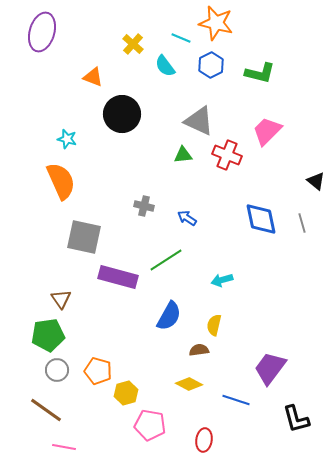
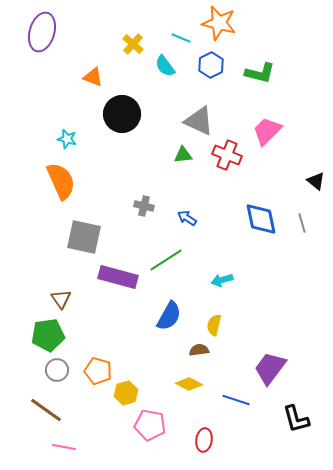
orange star: moved 3 px right
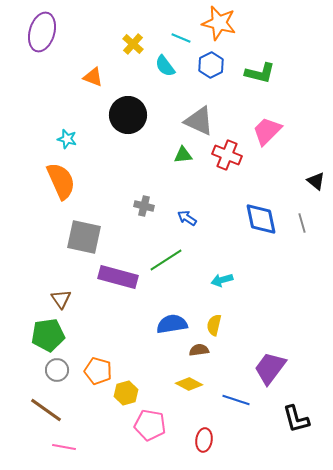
black circle: moved 6 px right, 1 px down
blue semicircle: moved 3 px right, 8 px down; rotated 128 degrees counterclockwise
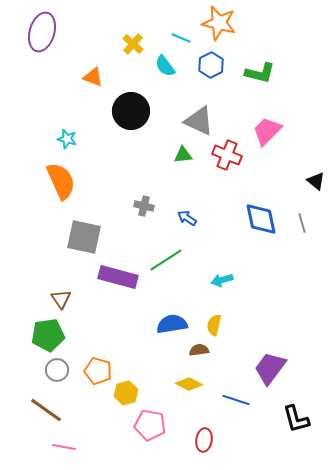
black circle: moved 3 px right, 4 px up
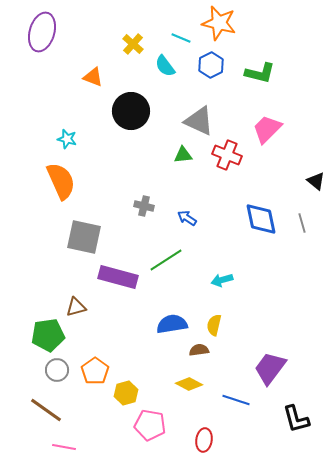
pink trapezoid: moved 2 px up
brown triangle: moved 15 px right, 8 px down; rotated 50 degrees clockwise
orange pentagon: moved 3 px left; rotated 20 degrees clockwise
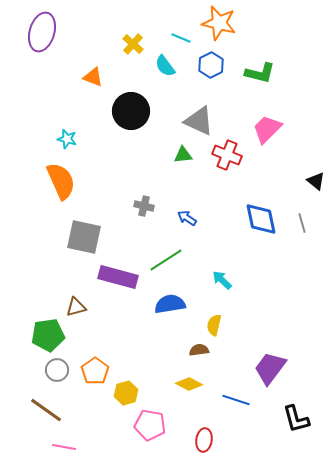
cyan arrow: rotated 60 degrees clockwise
blue semicircle: moved 2 px left, 20 px up
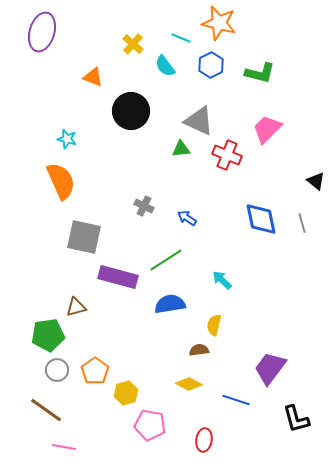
green triangle: moved 2 px left, 6 px up
gray cross: rotated 12 degrees clockwise
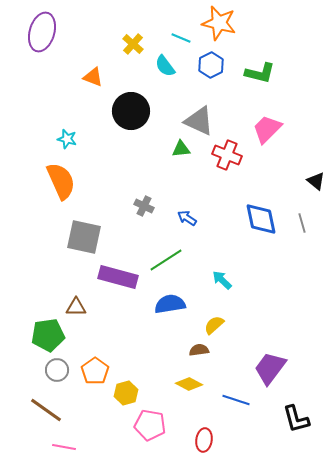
brown triangle: rotated 15 degrees clockwise
yellow semicircle: rotated 35 degrees clockwise
